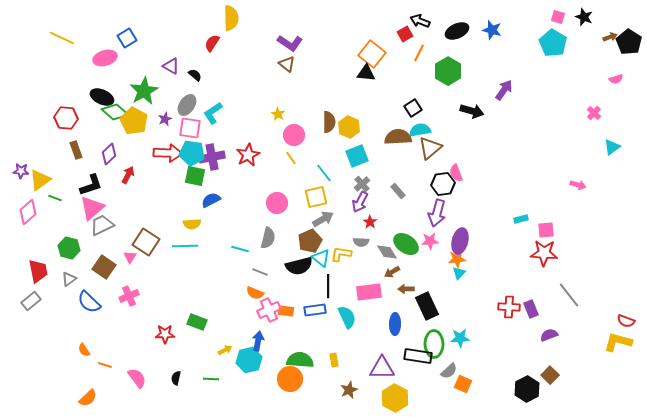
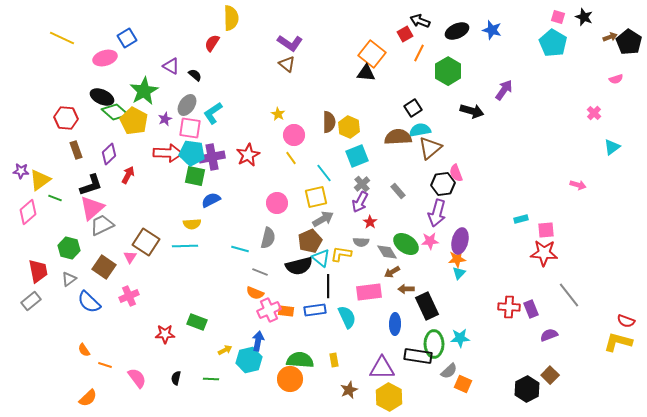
yellow hexagon at (395, 398): moved 6 px left, 1 px up
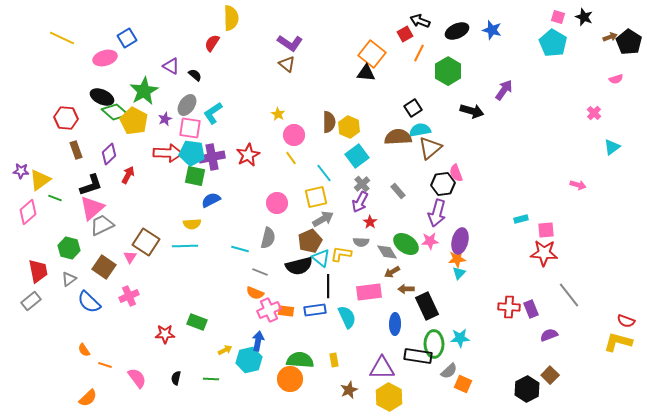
cyan square at (357, 156): rotated 15 degrees counterclockwise
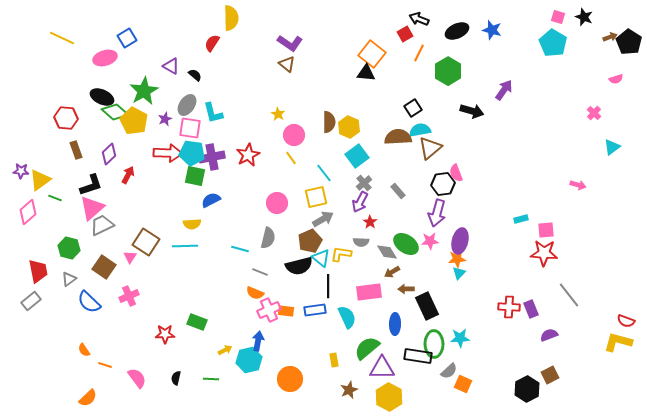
black arrow at (420, 21): moved 1 px left, 2 px up
cyan L-shape at (213, 113): rotated 70 degrees counterclockwise
gray cross at (362, 184): moved 2 px right, 1 px up
green semicircle at (300, 360): moved 67 px right, 12 px up; rotated 44 degrees counterclockwise
brown square at (550, 375): rotated 18 degrees clockwise
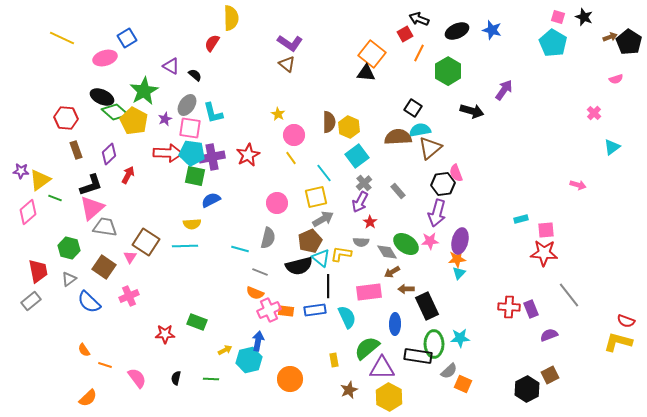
black square at (413, 108): rotated 24 degrees counterclockwise
gray trapezoid at (102, 225): moved 3 px right, 2 px down; rotated 35 degrees clockwise
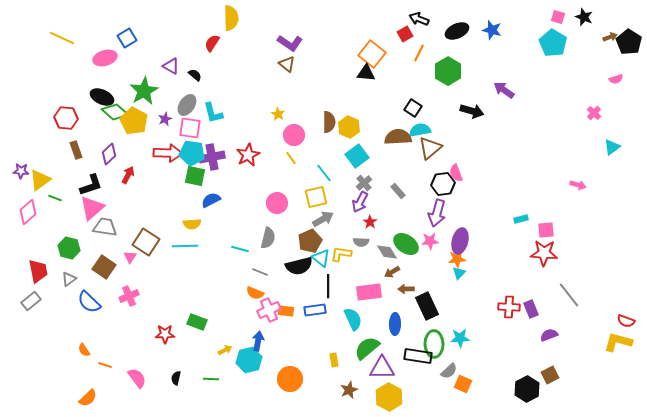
purple arrow at (504, 90): rotated 90 degrees counterclockwise
cyan semicircle at (347, 317): moved 6 px right, 2 px down
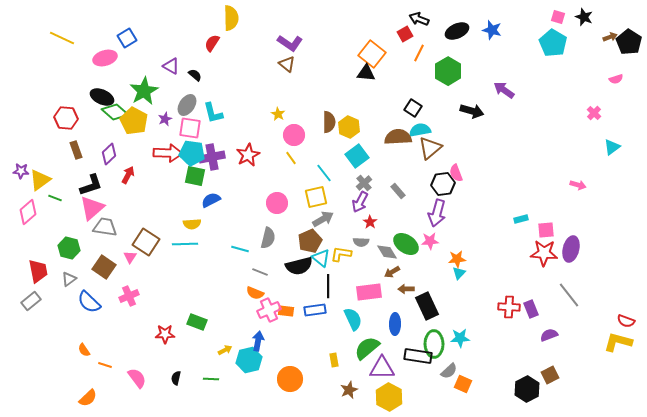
purple ellipse at (460, 241): moved 111 px right, 8 px down
cyan line at (185, 246): moved 2 px up
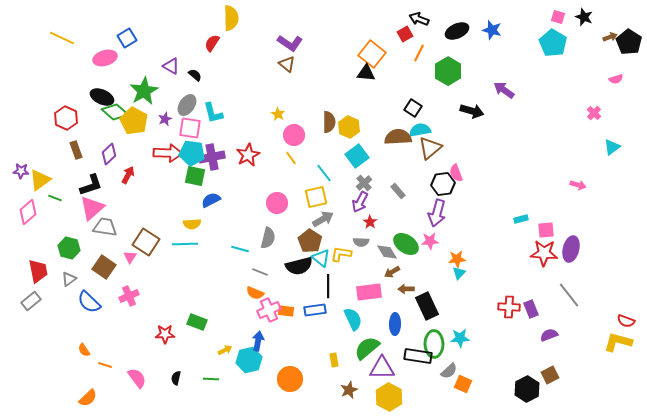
red hexagon at (66, 118): rotated 20 degrees clockwise
brown pentagon at (310, 241): rotated 15 degrees counterclockwise
